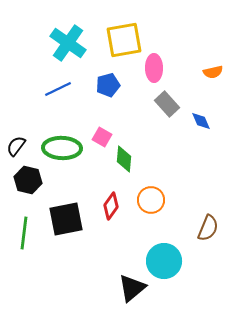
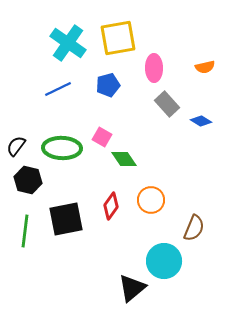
yellow square: moved 6 px left, 2 px up
orange semicircle: moved 8 px left, 5 px up
blue diamond: rotated 35 degrees counterclockwise
green diamond: rotated 40 degrees counterclockwise
brown semicircle: moved 14 px left
green line: moved 1 px right, 2 px up
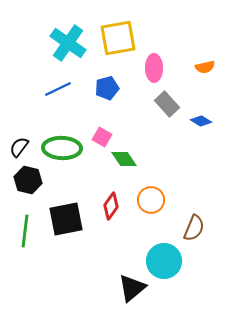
blue pentagon: moved 1 px left, 3 px down
black semicircle: moved 3 px right, 1 px down
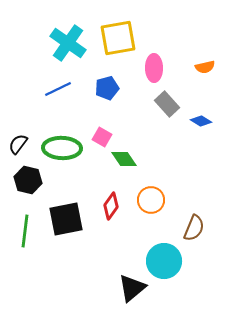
black semicircle: moved 1 px left, 3 px up
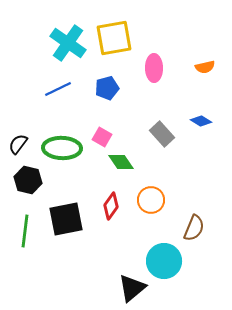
yellow square: moved 4 px left
gray rectangle: moved 5 px left, 30 px down
green diamond: moved 3 px left, 3 px down
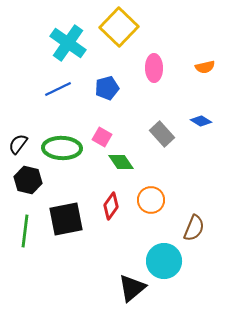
yellow square: moved 5 px right, 11 px up; rotated 36 degrees counterclockwise
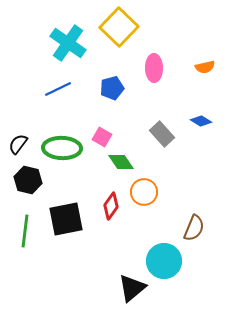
blue pentagon: moved 5 px right
orange circle: moved 7 px left, 8 px up
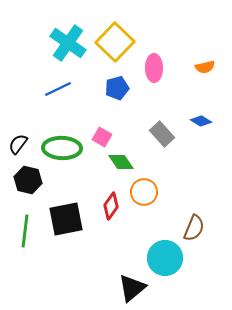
yellow square: moved 4 px left, 15 px down
blue pentagon: moved 5 px right
cyan circle: moved 1 px right, 3 px up
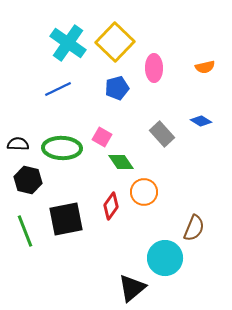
black semicircle: rotated 55 degrees clockwise
green line: rotated 28 degrees counterclockwise
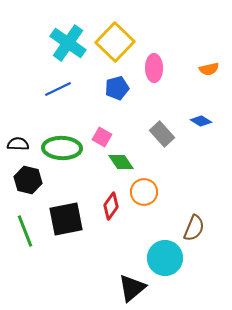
orange semicircle: moved 4 px right, 2 px down
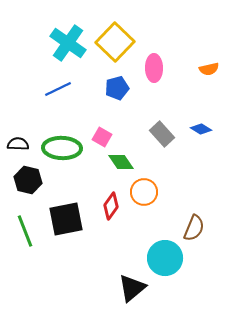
blue diamond: moved 8 px down
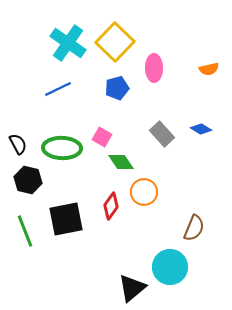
black semicircle: rotated 60 degrees clockwise
cyan circle: moved 5 px right, 9 px down
